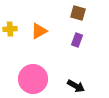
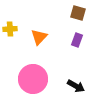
orange triangle: moved 6 px down; rotated 18 degrees counterclockwise
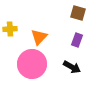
pink circle: moved 1 px left, 15 px up
black arrow: moved 4 px left, 19 px up
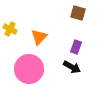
yellow cross: rotated 32 degrees clockwise
purple rectangle: moved 1 px left, 7 px down
pink circle: moved 3 px left, 5 px down
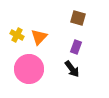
brown square: moved 5 px down
yellow cross: moved 7 px right, 6 px down
black arrow: moved 2 px down; rotated 24 degrees clockwise
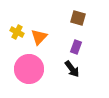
yellow cross: moved 3 px up
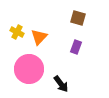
black arrow: moved 11 px left, 15 px down
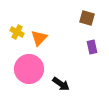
brown square: moved 9 px right
orange triangle: moved 1 px down
purple rectangle: moved 16 px right; rotated 32 degrees counterclockwise
black arrow: rotated 18 degrees counterclockwise
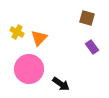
purple rectangle: rotated 24 degrees counterclockwise
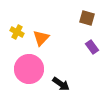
orange triangle: moved 2 px right
